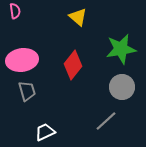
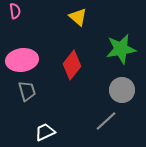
red diamond: moved 1 px left
gray circle: moved 3 px down
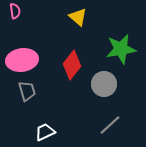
gray circle: moved 18 px left, 6 px up
gray line: moved 4 px right, 4 px down
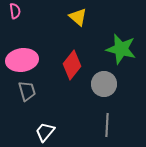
green star: rotated 24 degrees clockwise
gray line: moved 3 px left; rotated 45 degrees counterclockwise
white trapezoid: rotated 25 degrees counterclockwise
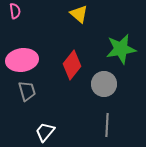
yellow triangle: moved 1 px right, 3 px up
green star: rotated 24 degrees counterclockwise
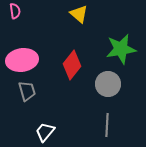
gray circle: moved 4 px right
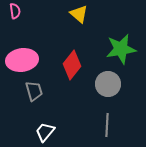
gray trapezoid: moved 7 px right
